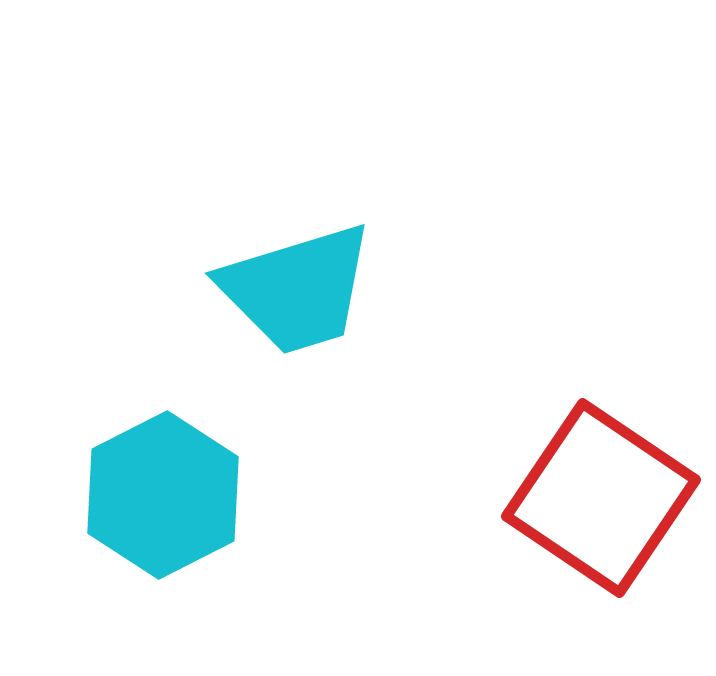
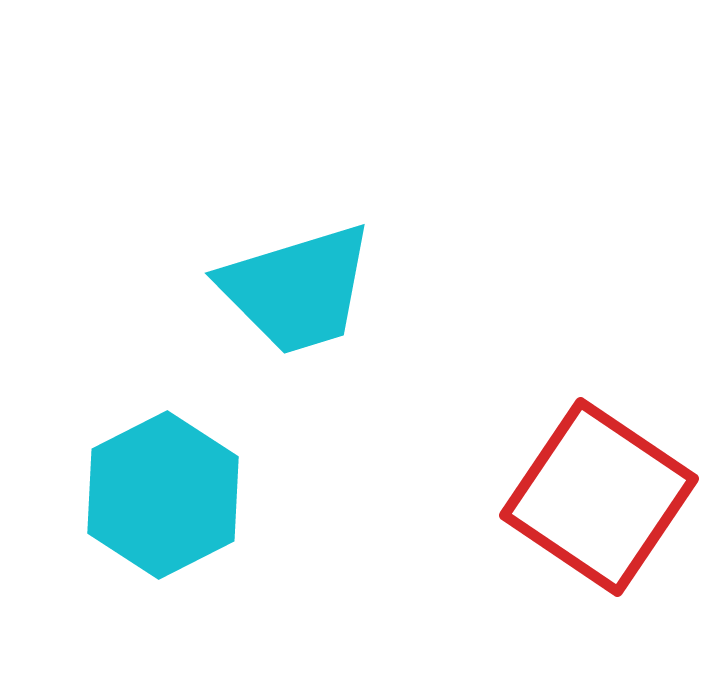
red square: moved 2 px left, 1 px up
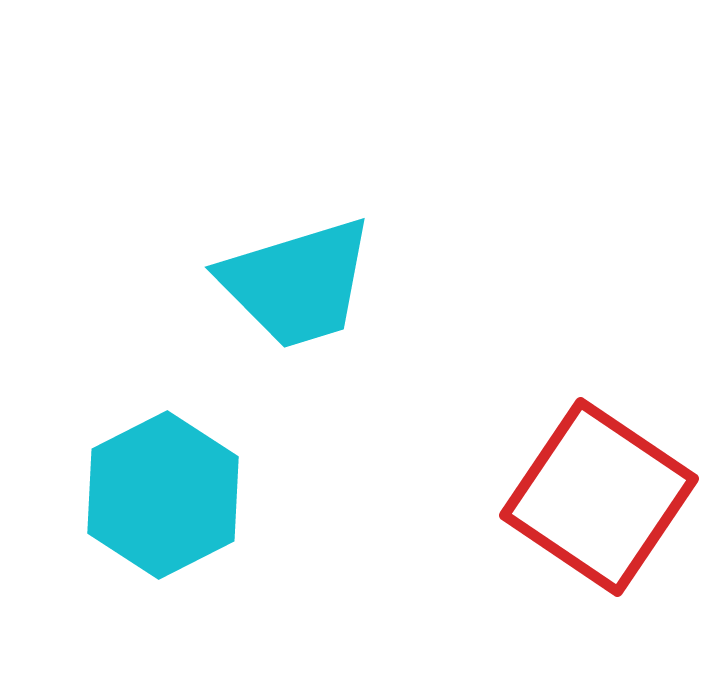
cyan trapezoid: moved 6 px up
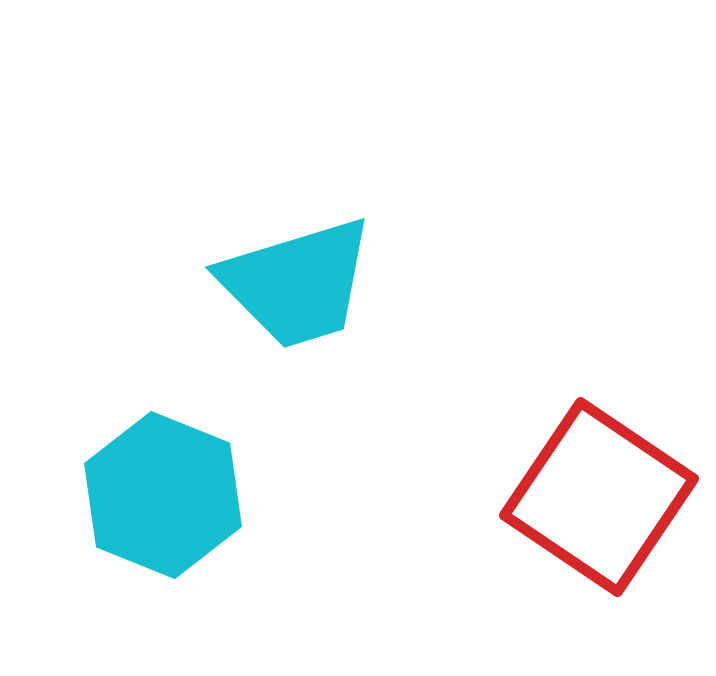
cyan hexagon: rotated 11 degrees counterclockwise
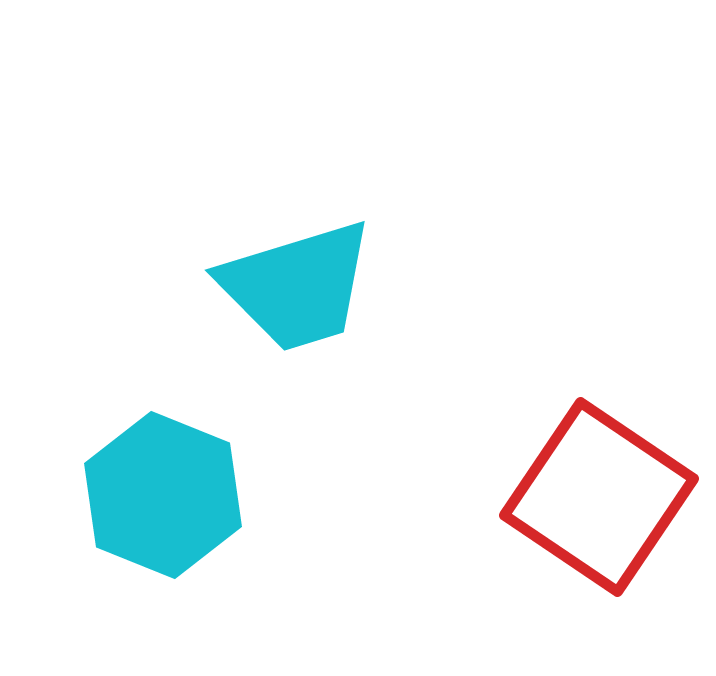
cyan trapezoid: moved 3 px down
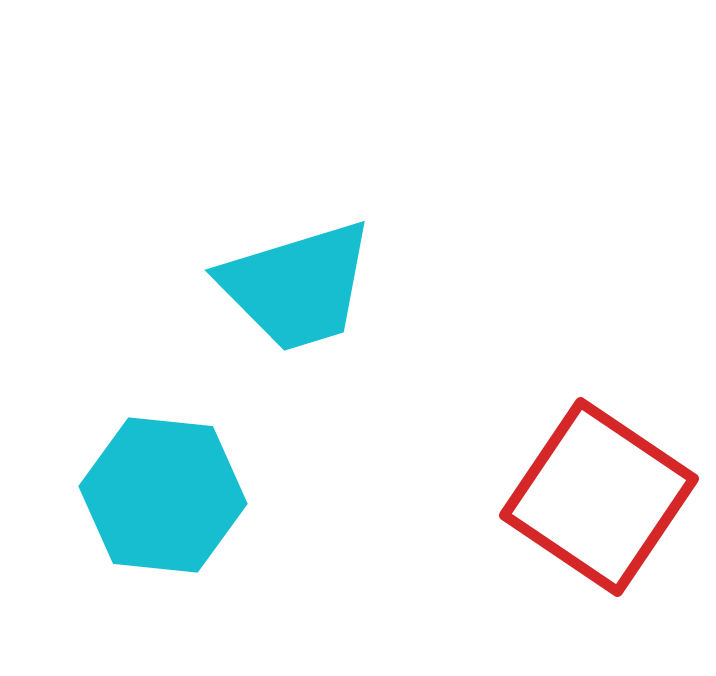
cyan hexagon: rotated 16 degrees counterclockwise
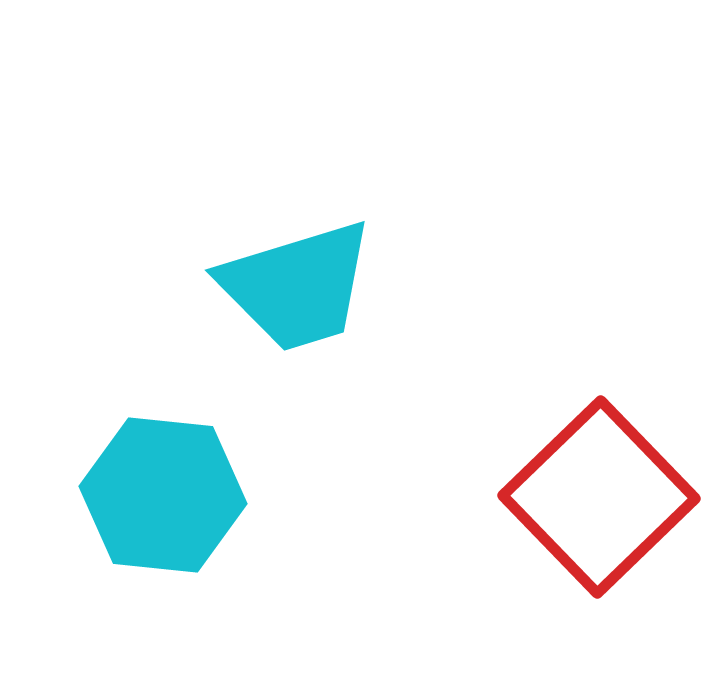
red square: rotated 12 degrees clockwise
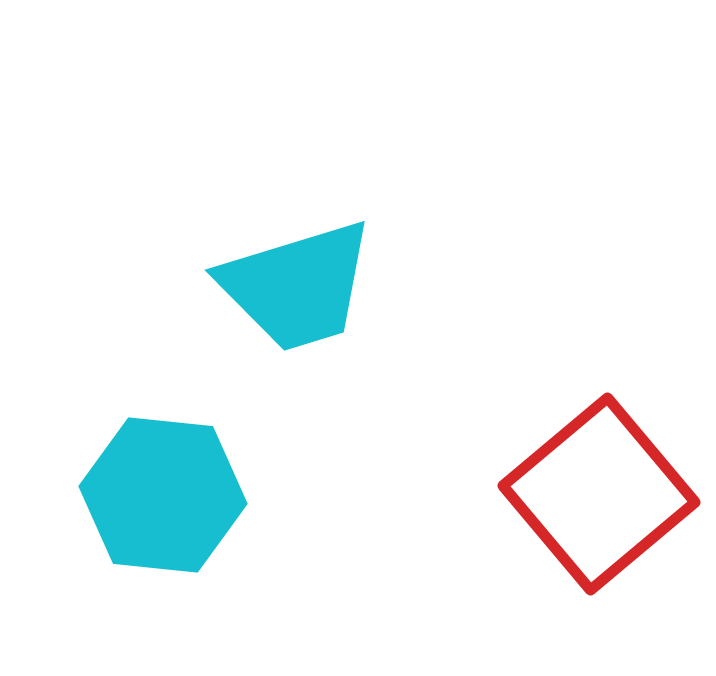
red square: moved 3 px up; rotated 4 degrees clockwise
